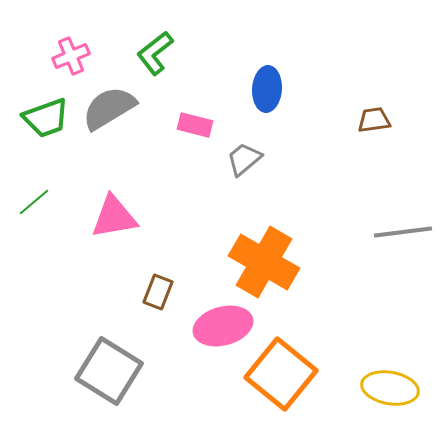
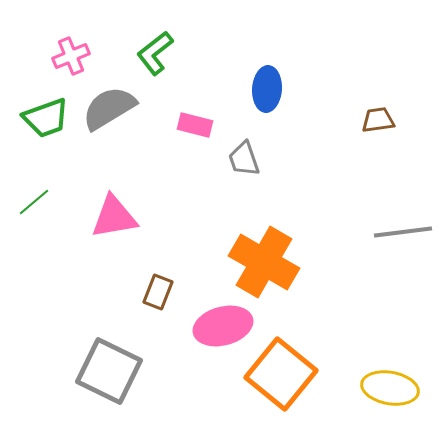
brown trapezoid: moved 4 px right
gray trapezoid: rotated 69 degrees counterclockwise
gray square: rotated 6 degrees counterclockwise
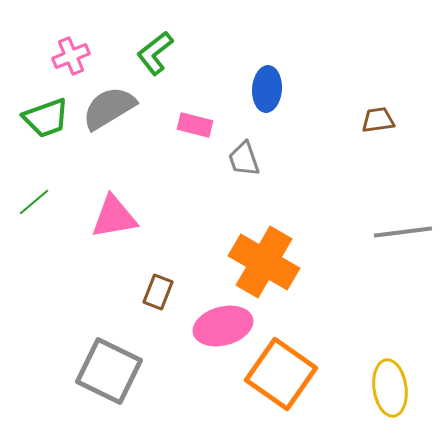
orange square: rotated 4 degrees counterclockwise
yellow ellipse: rotated 72 degrees clockwise
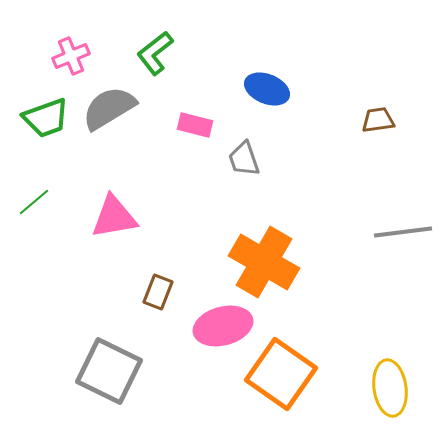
blue ellipse: rotated 72 degrees counterclockwise
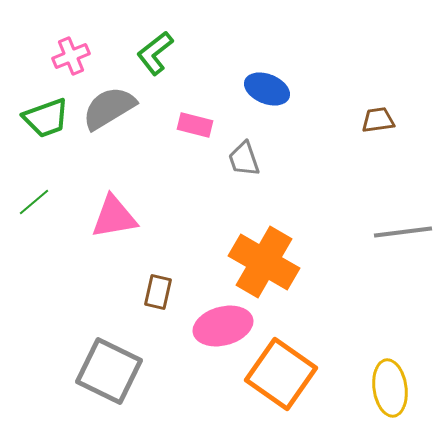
brown rectangle: rotated 8 degrees counterclockwise
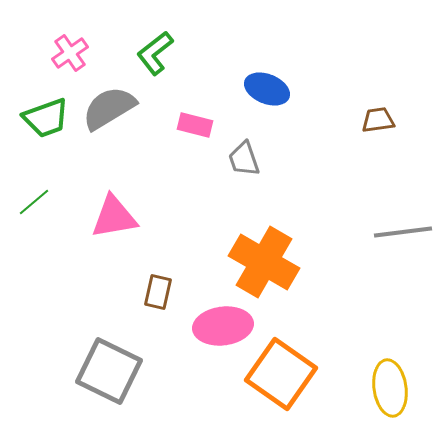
pink cross: moved 1 px left, 3 px up; rotated 12 degrees counterclockwise
pink ellipse: rotated 8 degrees clockwise
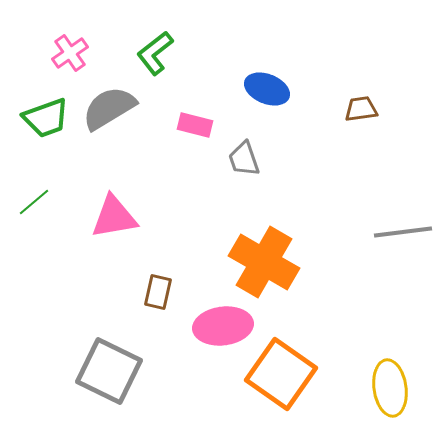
brown trapezoid: moved 17 px left, 11 px up
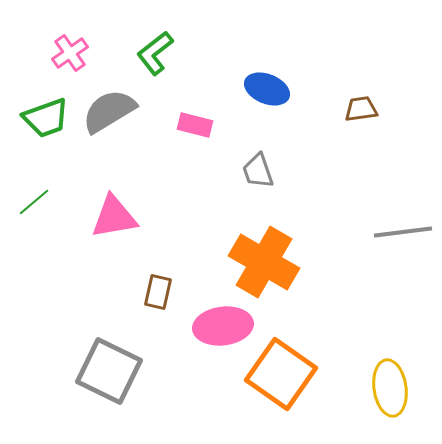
gray semicircle: moved 3 px down
gray trapezoid: moved 14 px right, 12 px down
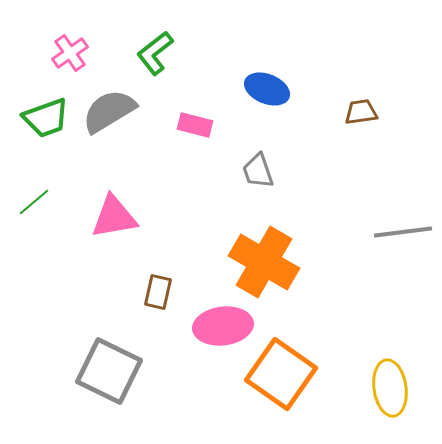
brown trapezoid: moved 3 px down
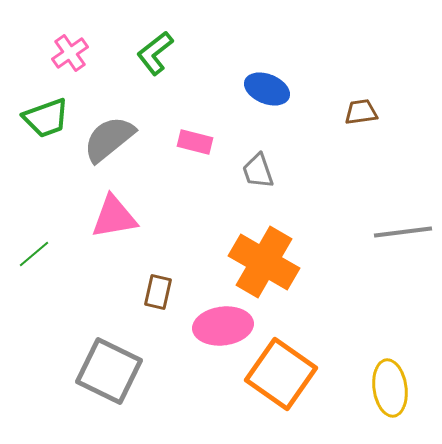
gray semicircle: moved 28 px down; rotated 8 degrees counterclockwise
pink rectangle: moved 17 px down
green line: moved 52 px down
